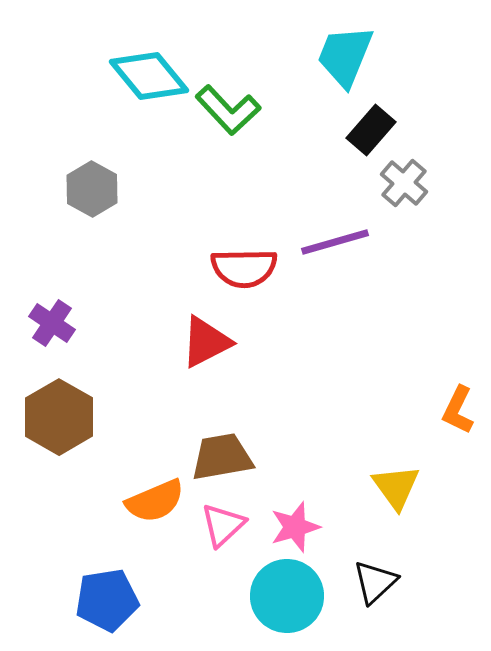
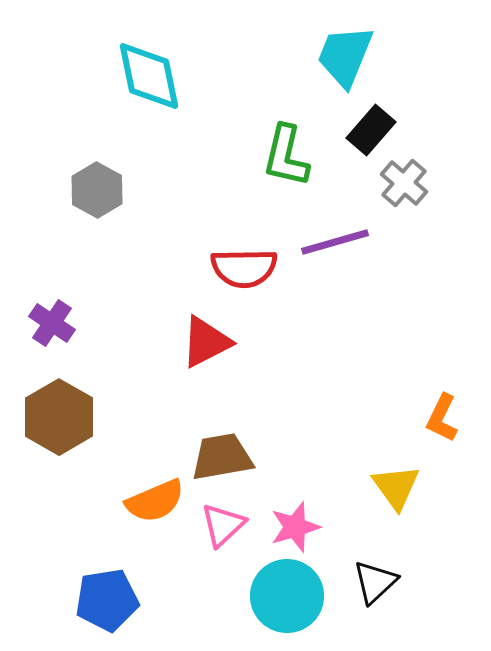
cyan diamond: rotated 28 degrees clockwise
green L-shape: moved 58 px right, 46 px down; rotated 56 degrees clockwise
gray hexagon: moved 5 px right, 1 px down
orange L-shape: moved 16 px left, 8 px down
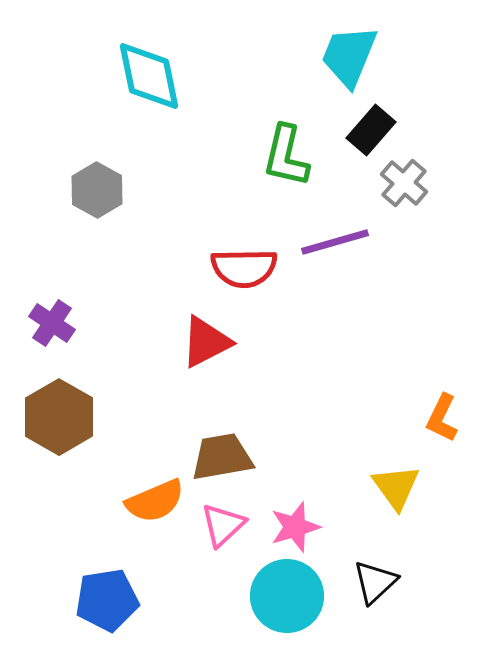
cyan trapezoid: moved 4 px right
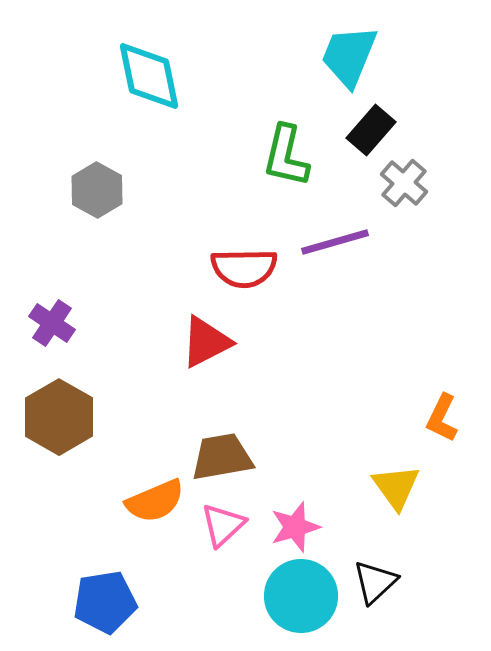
cyan circle: moved 14 px right
blue pentagon: moved 2 px left, 2 px down
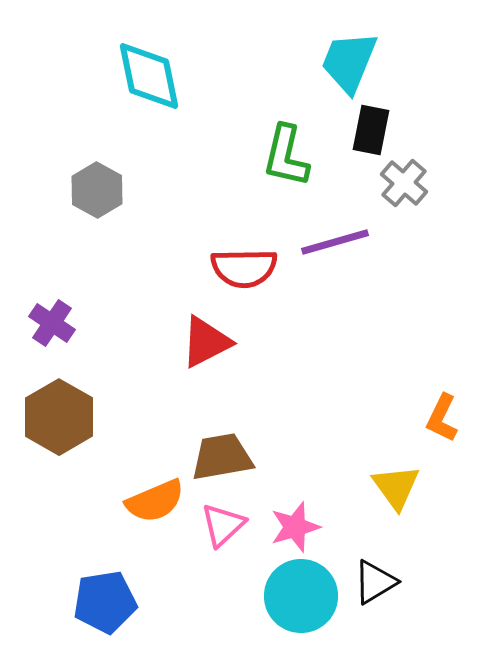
cyan trapezoid: moved 6 px down
black rectangle: rotated 30 degrees counterclockwise
black triangle: rotated 12 degrees clockwise
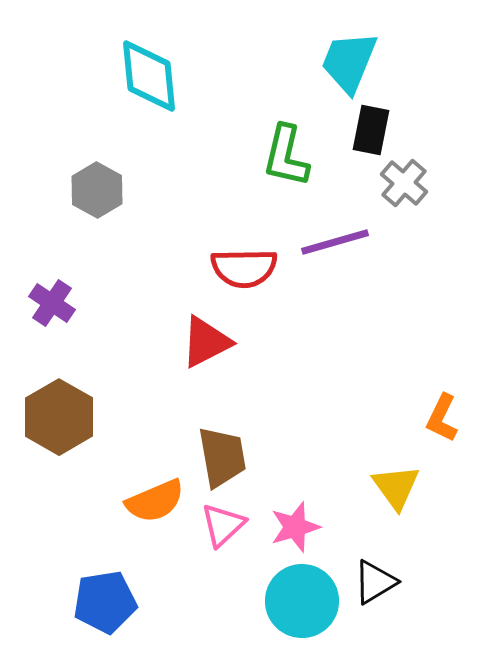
cyan diamond: rotated 6 degrees clockwise
purple cross: moved 20 px up
brown trapezoid: rotated 90 degrees clockwise
cyan circle: moved 1 px right, 5 px down
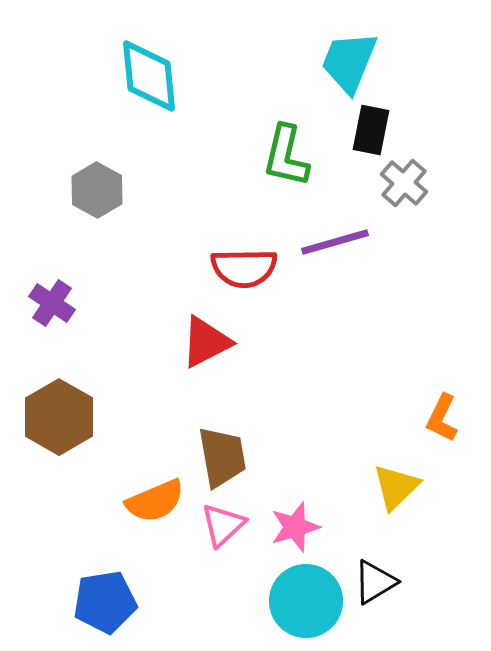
yellow triangle: rotated 22 degrees clockwise
cyan circle: moved 4 px right
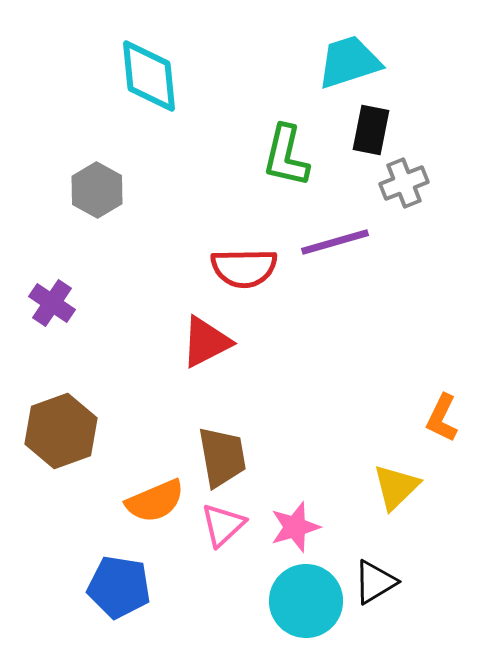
cyan trapezoid: rotated 50 degrees clockwise
gray cross: rotated 27 degrees clockwise
brown hexagon: moved 2 px right, 14 px down; rotated 10 degrees clockwise
blue pentagon: moved 14 px right, 15 px up; rotated 18 degrees clockwise
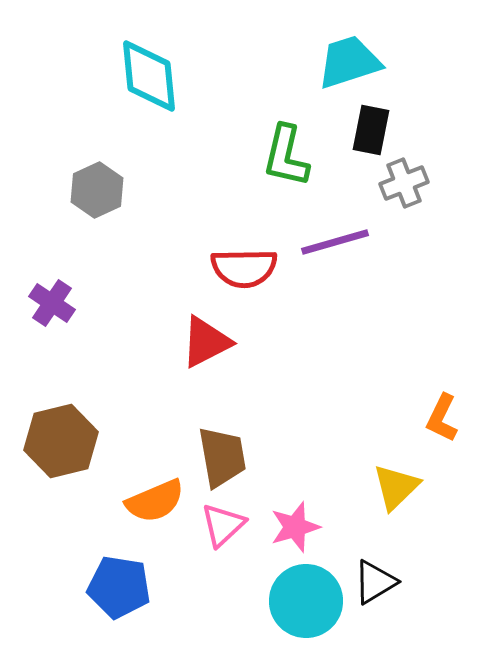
gray hexagon: rotated 6 degrees clockwise
brown hexagon: moved 10 px down; rotated 6 degrees clockwise
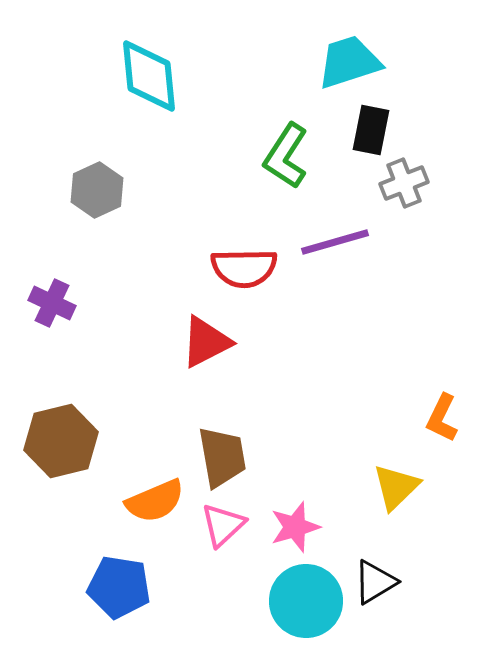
green L-shape: rotated 20 degrees clockwise
purple cross: rotated 9 degrees counterclockwise
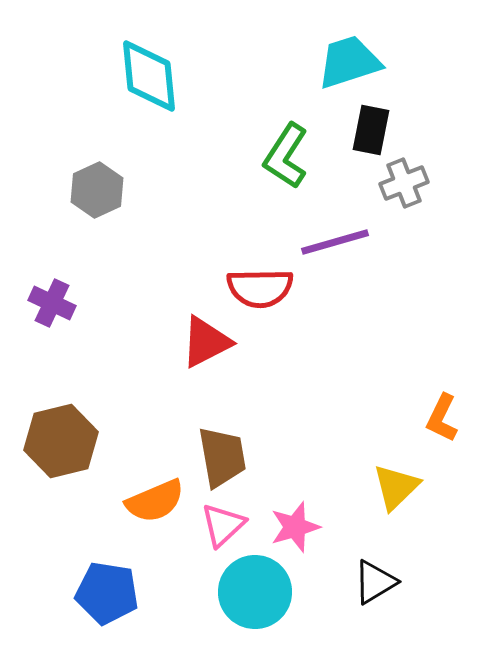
red semicircle: moved 16 px right, 20 px down
blue pentagon: moved 12 px left, 6 px down
cyan circle: moved 51 px left, 9 px up
